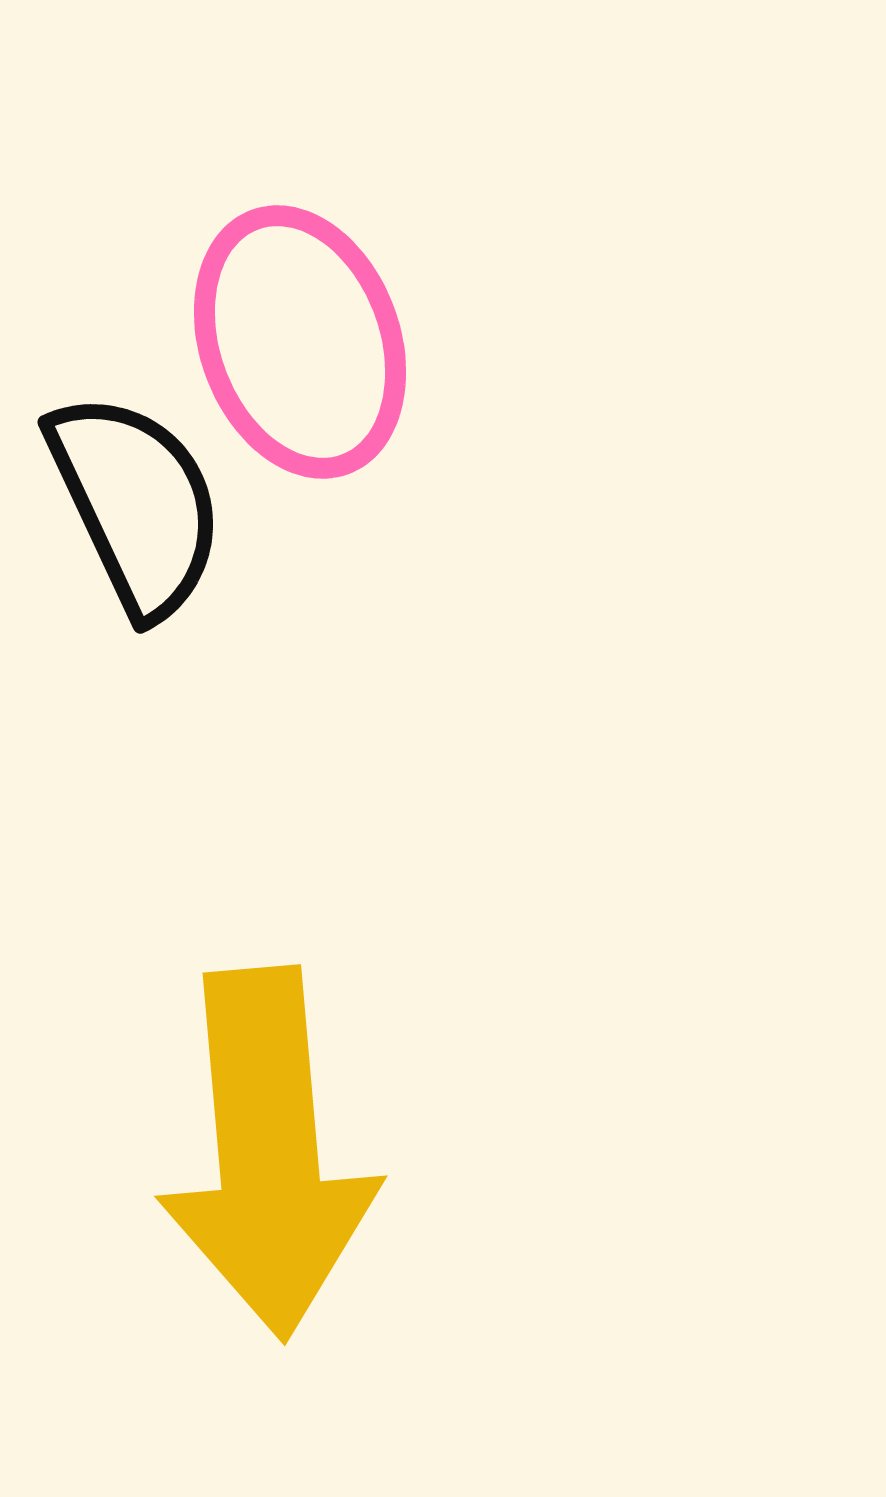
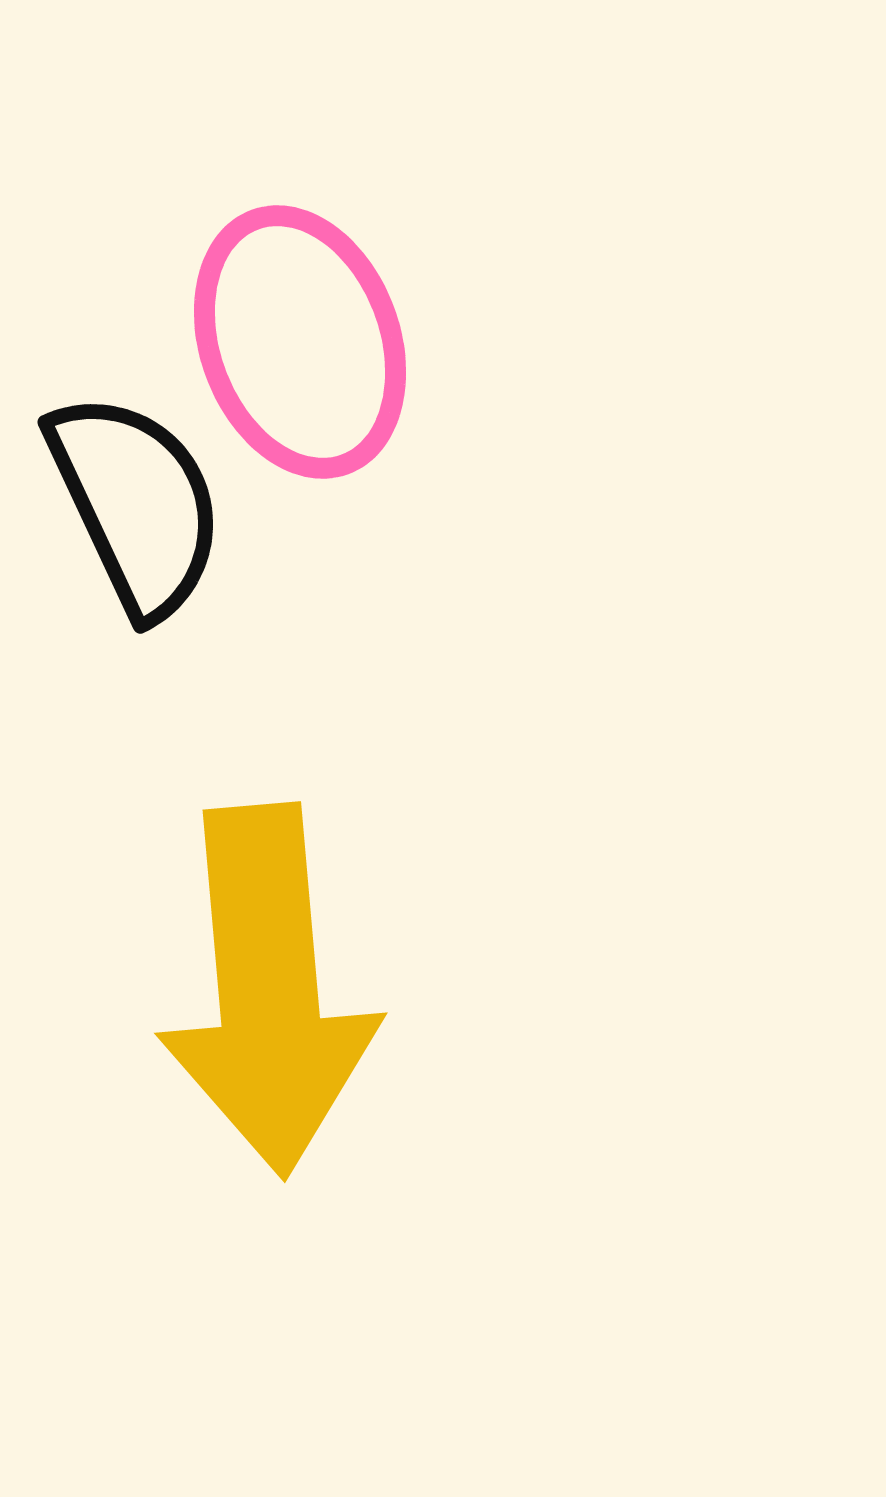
yellow arrow: moved 163 px up
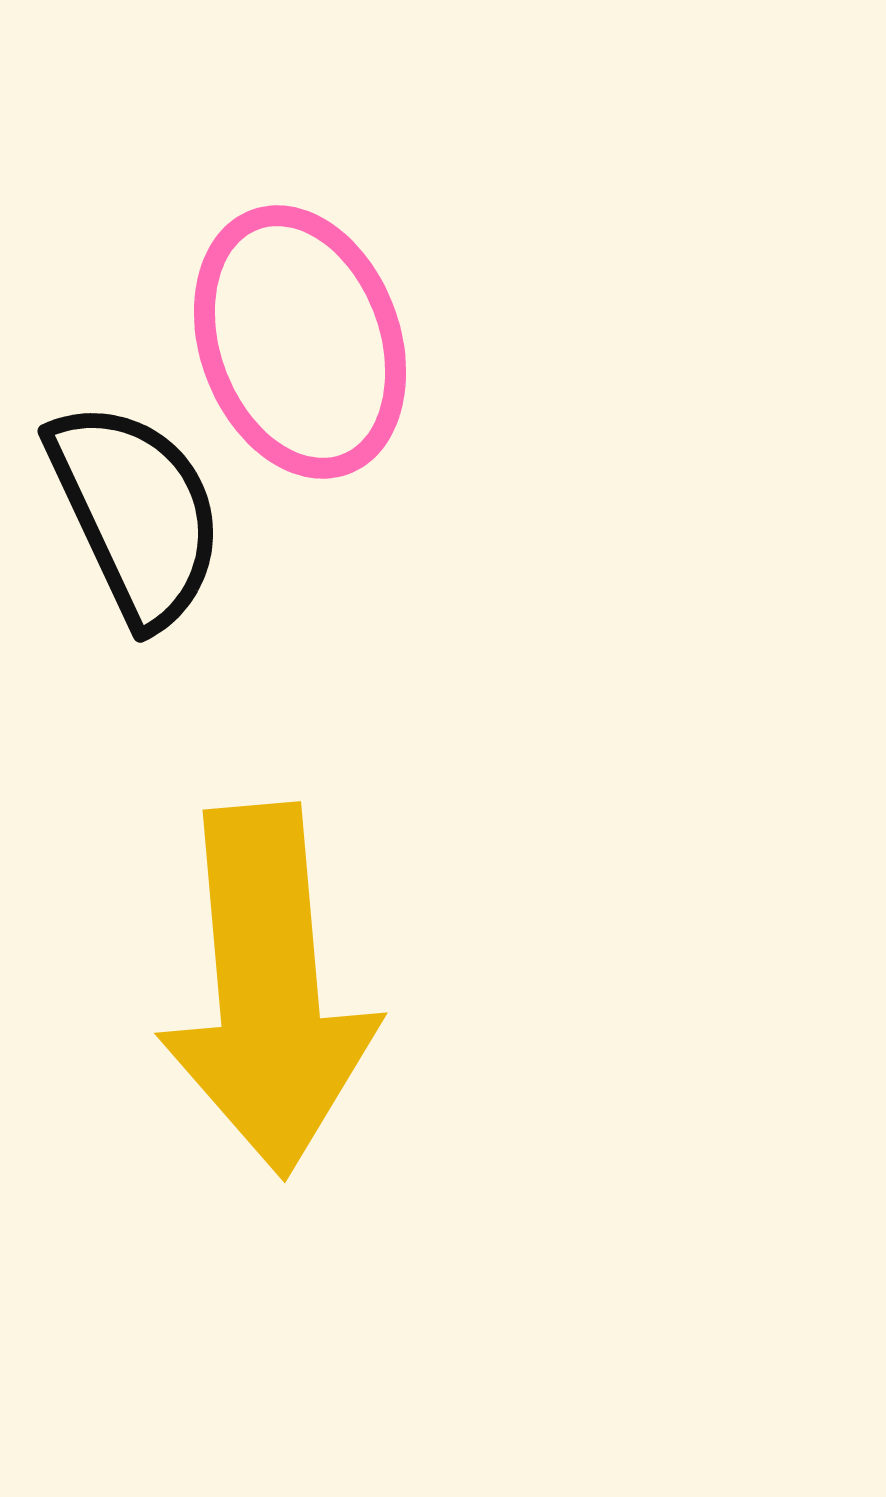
black semicircle: moved 9 px down
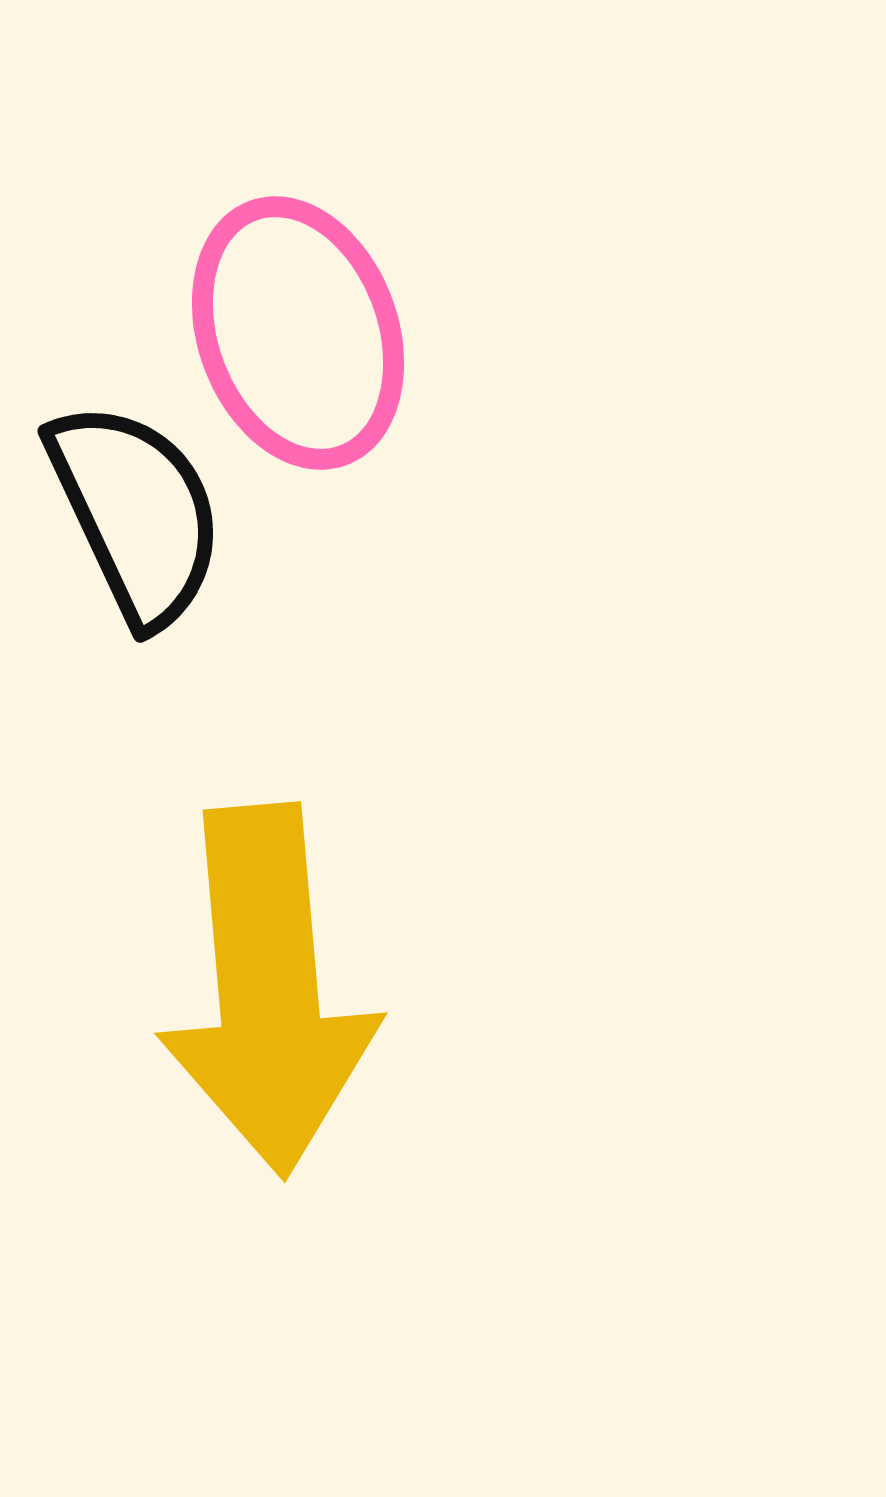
pink ellipse: moved 2 px left, 9 px up
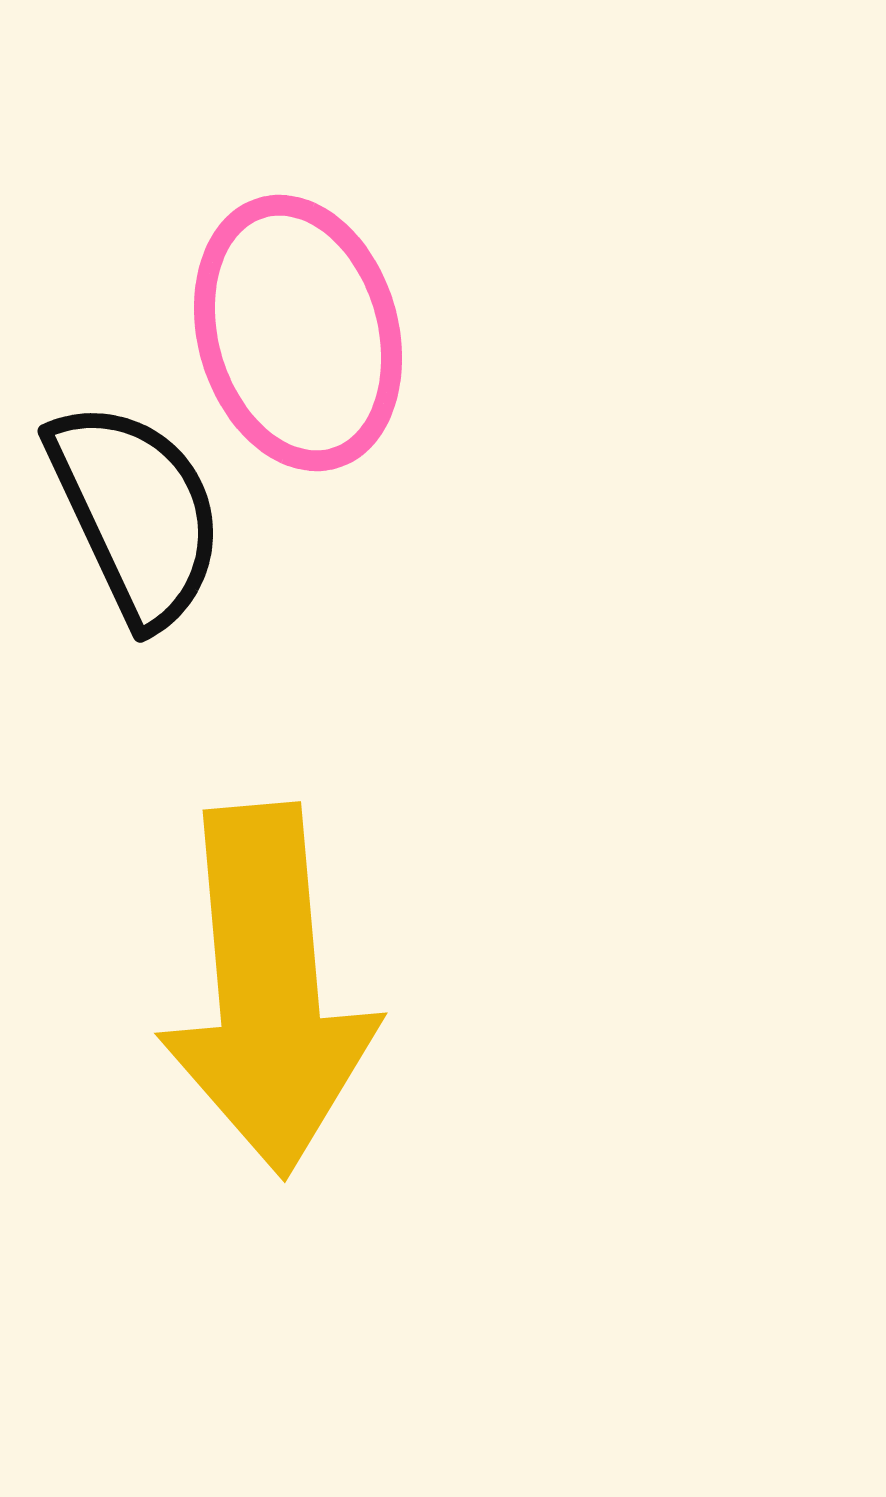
pink ellipse: rotated 4 degrees clockwise
